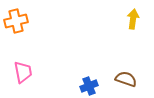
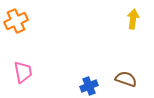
orange cross: rotated 10 degrees counterclockwise
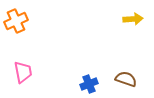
yellow arrow: rotated 78 degrees clockwise
blue cross: moved 2 px up
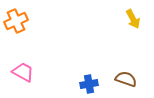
yellow arrow: rotated 66 degrees clockwise
pink trapezoid: rotated 50 degrees counterclockwise
blue cross: rotated 12 degrees clockwise
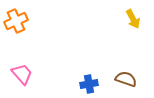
pink trapezoid: moved 1 px left, 2 px down; rotated 20 degrees clockwise
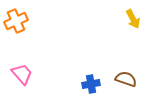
blue cross: moved 2 px right
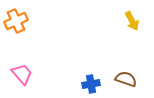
yellow arrow: moved 1 px left, 2 px down
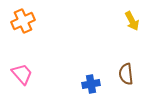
orange cross: moved 7 px right
brown semicircle: moved 5 px up; rotated 115 degrees counterclockwise
